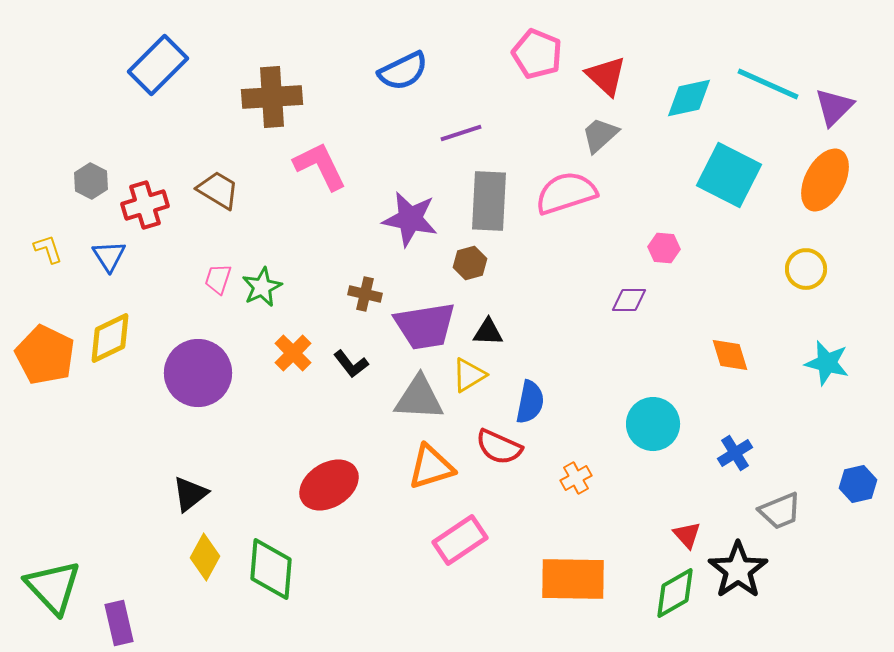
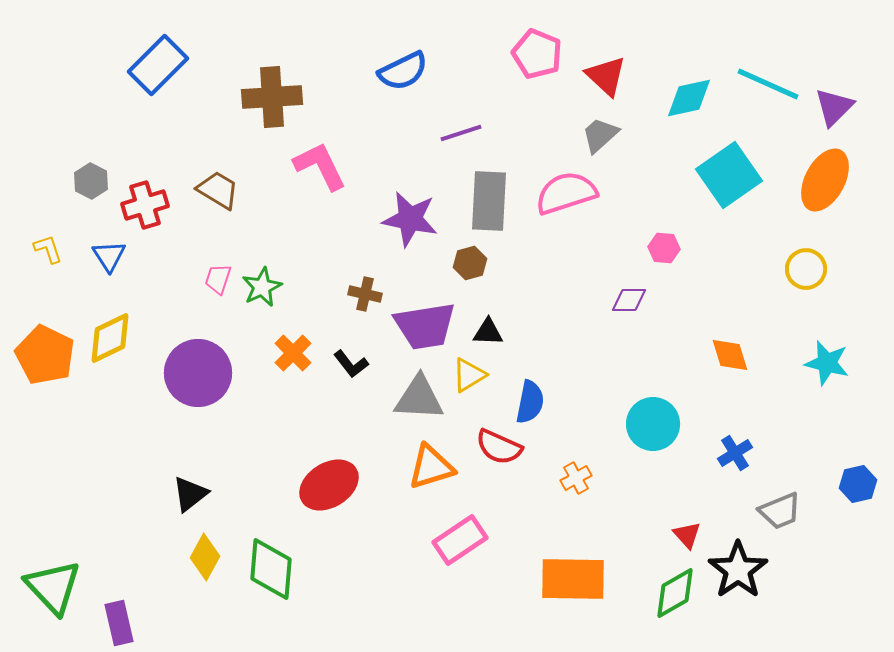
cyan square at (729, 175): rotated 28 degrees clockwise
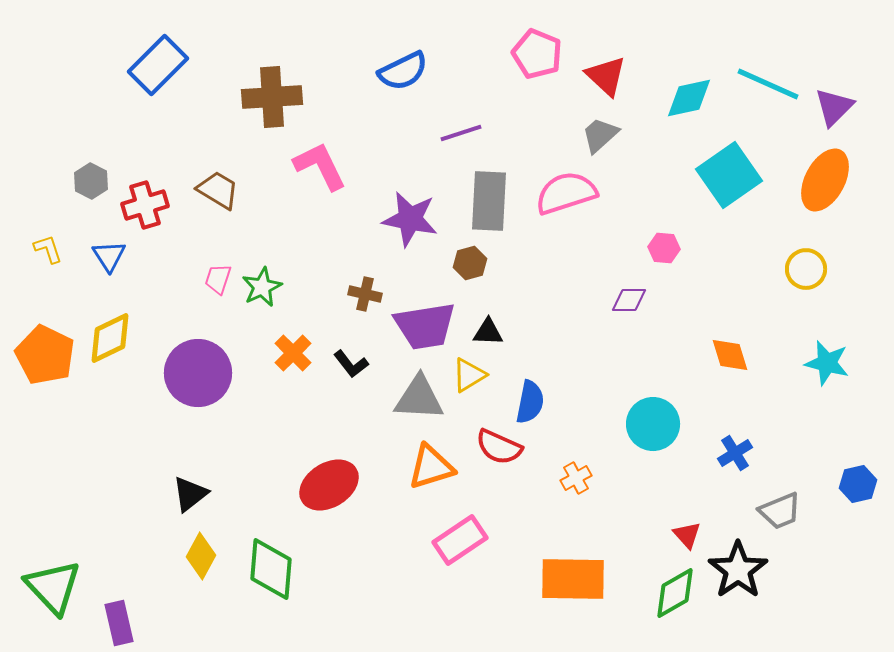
yellow diamond at (205, 557): moved 4 px left, 1 px up
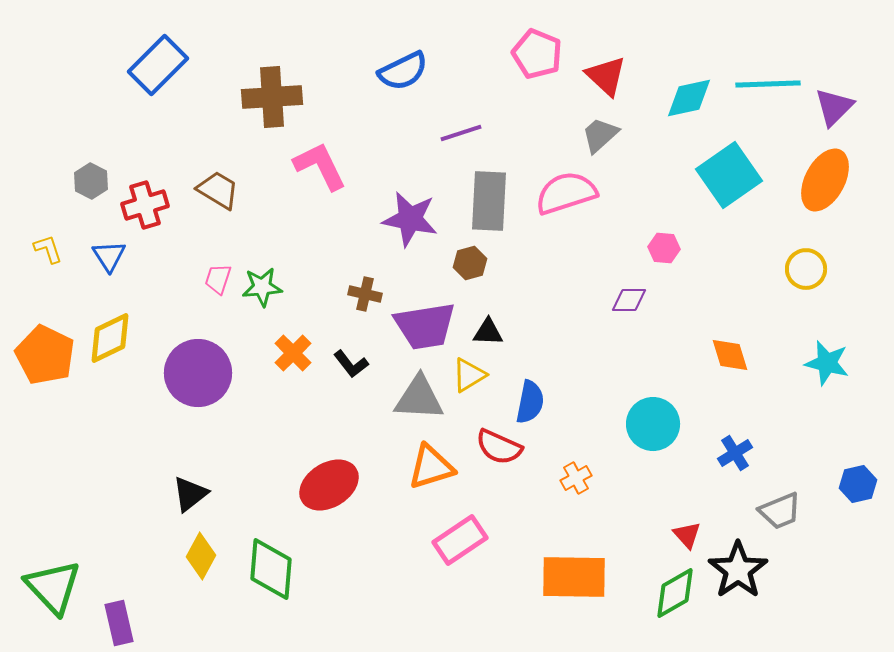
cyan line at (768, 84): rotated 26 degrees counterclockwise
green star at (262, 287): rotated 21 degrees clockwise
orange rectangle at (573, 579): moved 1 px right, 2 px up
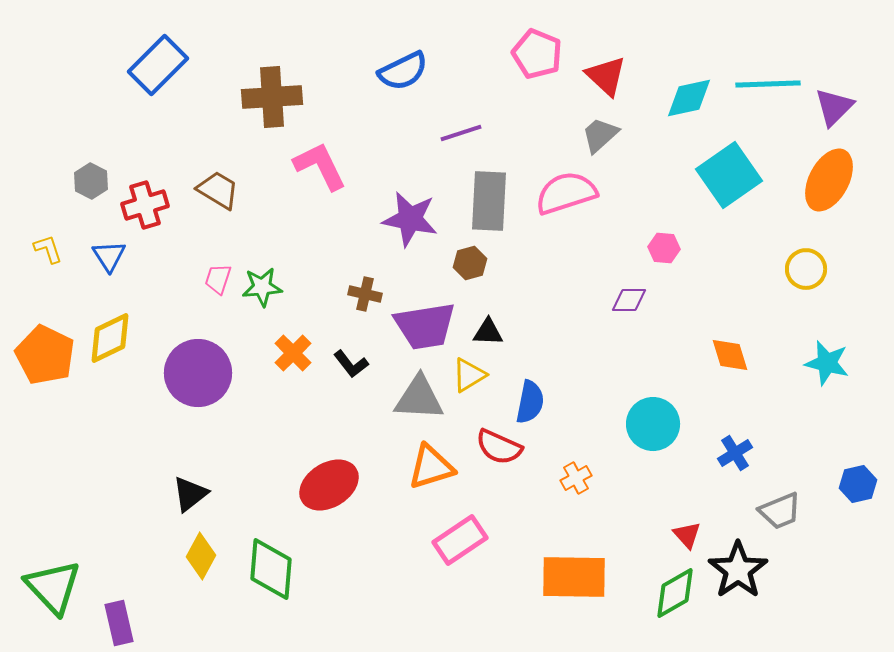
orange ellipse at (825, 180): moved 4 px right
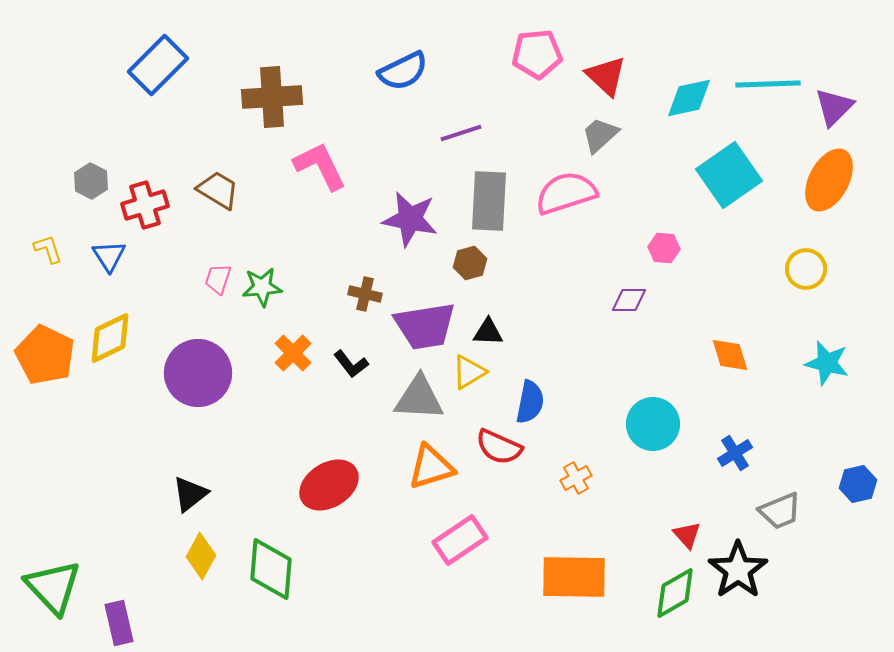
pink pentagon at (537, 54): rotated 27 degrees counterclockwise
yellow triangle at (469, 375): moved 3 px up
